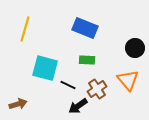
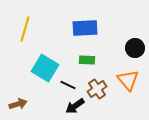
blue rectangle: rotated 25 degrees counterclockwise
cyan square: rotated 16 degrees clockwise
black arrow: moved 3 px left
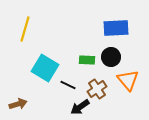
blue rectangle: moved 31 px right
black circle: moved 24 px left, 9 px down
black arrow: moved 5 px right, 1 px down
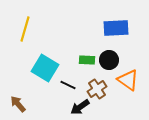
black circle: moved 2 px left, 3 px down
orange triangle: rotated 15 degrees counterclockwise
brown arrow: rotated 114 degrees counterclockwise
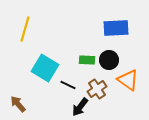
black arrow: rotated 18 degrees counterclockwise
